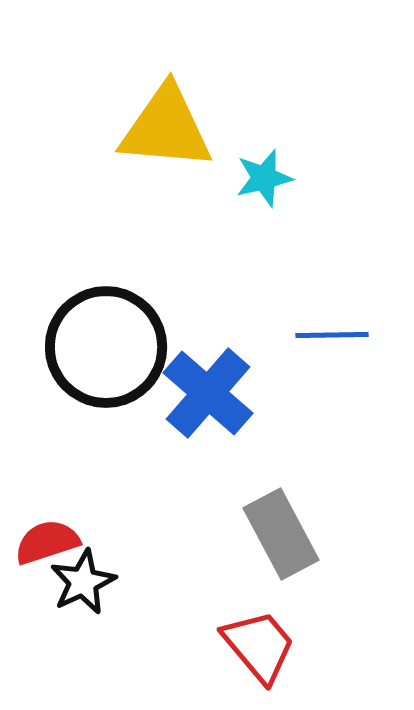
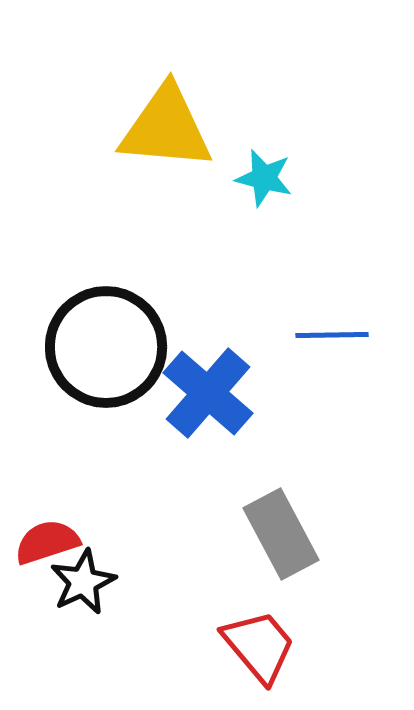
cyan star: rotated 28 degrees clockwise
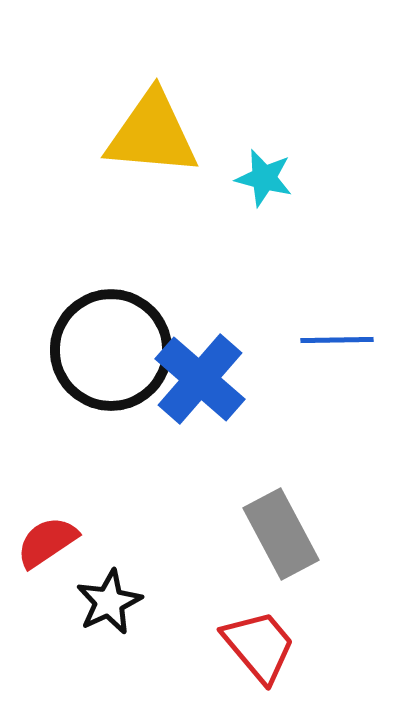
yellow triangle: moved 14 px left, 6 px down
blue line: moved 5 px right, 5 px down
black circle: moved 5 px right, 3 px down
blue cross: moved 8 px left, 14 px up
red semicircle: rotated 16 degrees counterclockwise
black star: moved 26 px right, 20 px down
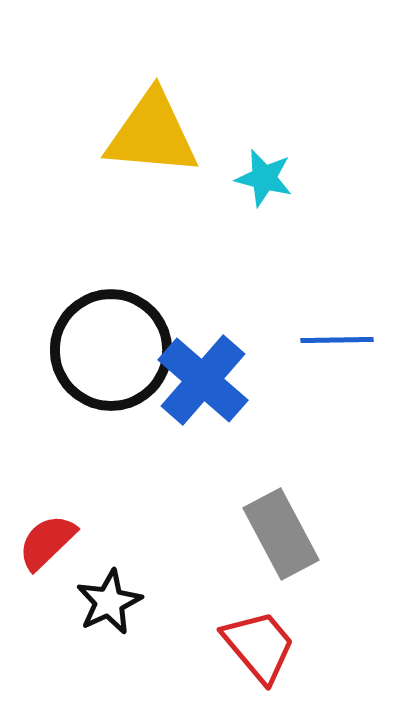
blue cross: moved 3 px right, 1 px down
red semicircle: rotated 10 degrees counterclockwise
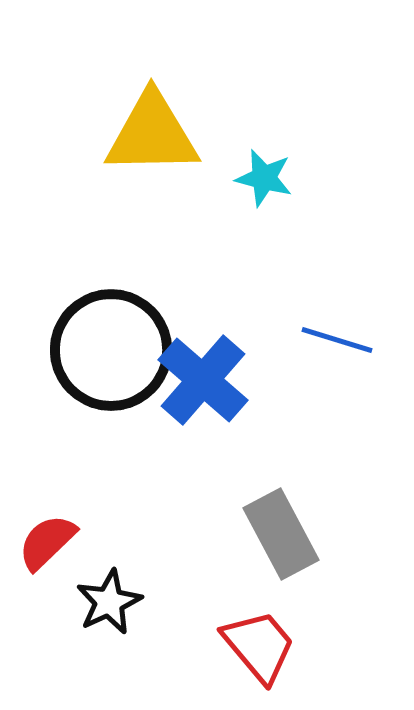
yellow triangle: rotated 6 degrees counterclockwise
blue line: rotated 18 degrees clockwise
